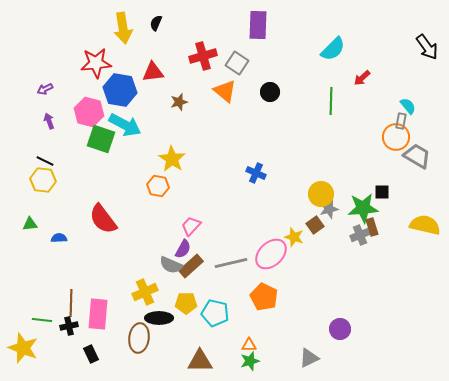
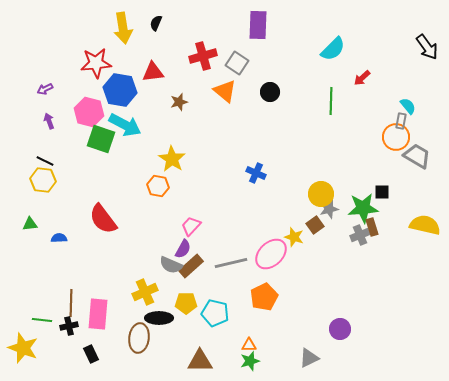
orange pentagon at (264, 297): rotated 20 degrees clockwise
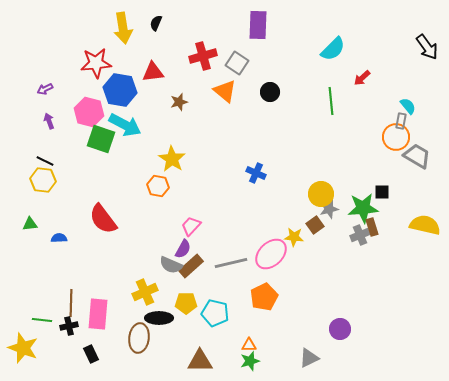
green line at (331, 101): rotated 8 degrees counterclockwise
yellow star at (294, 237): rotated 12 degrees counterclockwise
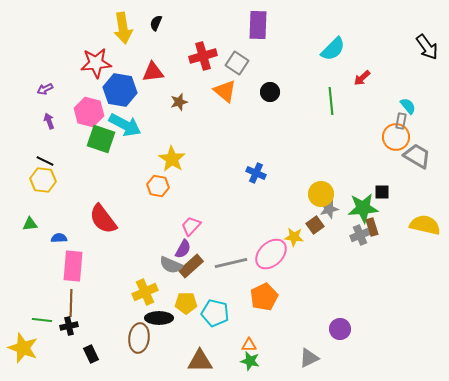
pink rectangle at (98, 314): moved 25 px left, 48 px up
green star at (250, 361): rotated 30 degrees clockwise
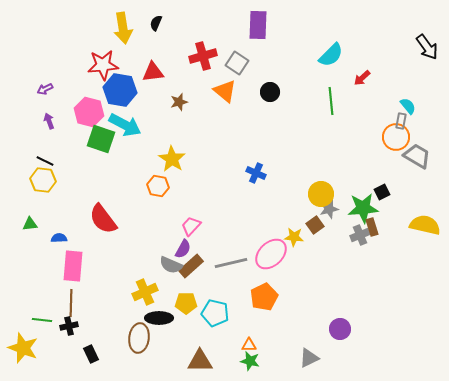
cyan semicircle at (333, 49): moved 2 px left, 6 px down
red star at (96, 63): moved 7 px right, 2 px down
black square at (382, 192): rotated 28 degrees counterclockwise
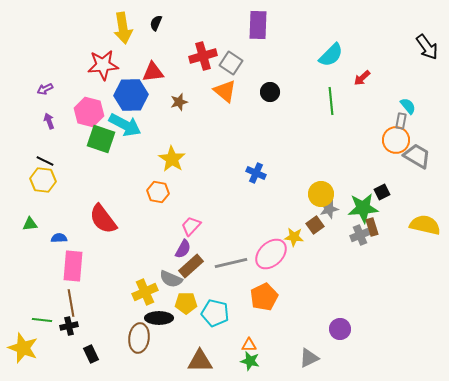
gray square at (237, 63): moved 6 px left
blue hexagon at (120, 90): moved 11 px right, 5 px down; rotated 12 degrees counterclockwise
orange circle at (396, 137): moved 3 px down
orange hexagon at (158, 186): moved 6 px down
gray semicircle at (171, 265): moved 14 px down
brown line at (71, 303): rotated 12 degrees counterclockwise
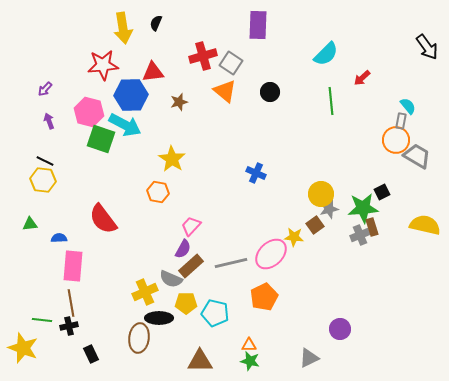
cyan semicircle at (331, 55): moved 5 px left, 1 px up
purple arrow at (45, 89): rotated 21 degrees counterclockwise
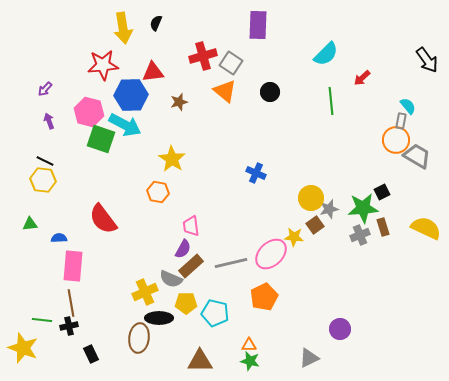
black arrow at (427, 47): moved 13 px down
yellow circle at (321, 194): moved 10 px left, 4 px down
yellow semicircle at (425, 225): moved 1 px right, 3 px down; rotated 12 degrees clockwise
pink trapezoid at (191, 226): rotated 50 degrees counterclockwise
brown rectangle at (372, 227): moved 11 px right
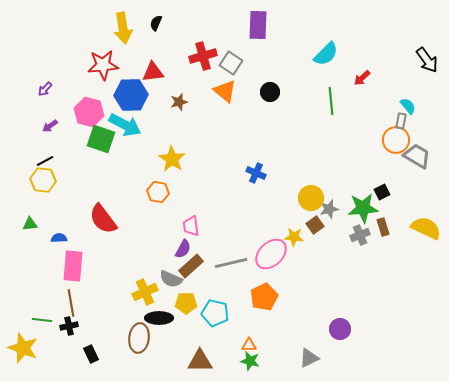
purple arrow at (49, 121): moved 1 px right, 5 px down; rotated 105 degrees counterclockwise
black line at (45, 161): rotated 54 degrees counterclockwise
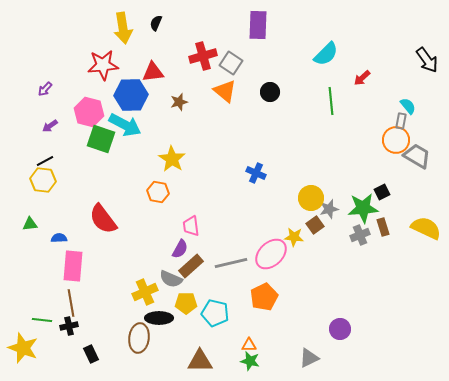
purple semicircle at (183, 249): moved 3 px left
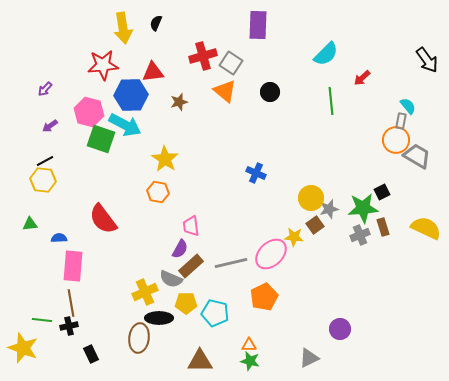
yellow star at (172, 159): moved 7 px left
